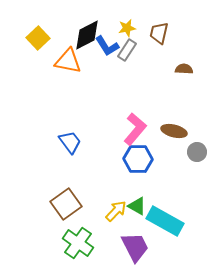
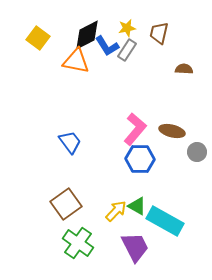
yellow square: rotated 10 degrees counterclockwise
orange triangle: moved 8 px right
brown ellipse: moved 2 px left
blue hexagon: moved 2 px right
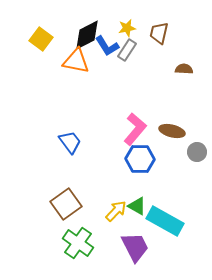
yellow square: moved 3 px right, 1 px down
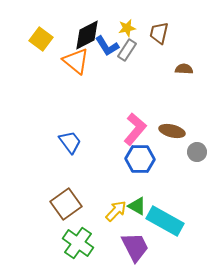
orange triangle: rotated 28 degrees clockwise
